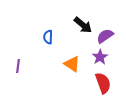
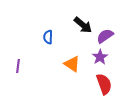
red semicircle: moved 1 px right, 1 px down
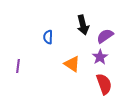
black arrow: rotated 36 degrees clockwise
